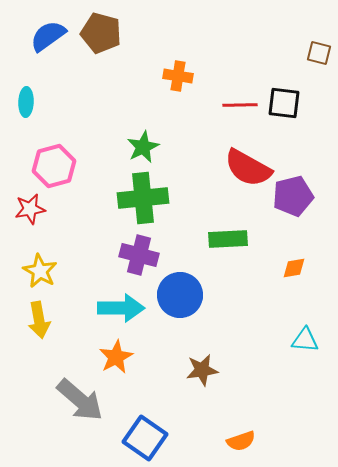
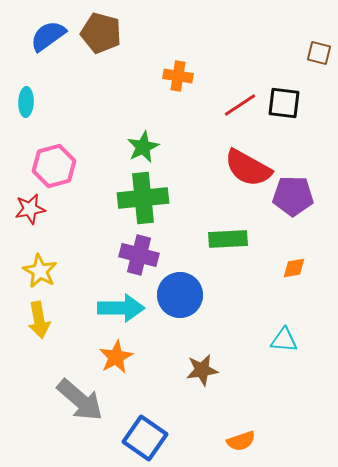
red line: rotated 32 degrees counterclockwise
purple pentagon: rotated 15 degrees clockwise
cyan triangle: moved 21 px left
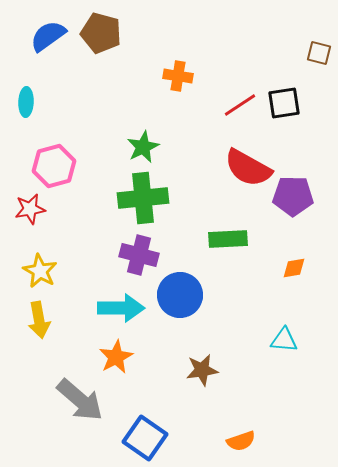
black square: rotated 16 degrees counterclockwise
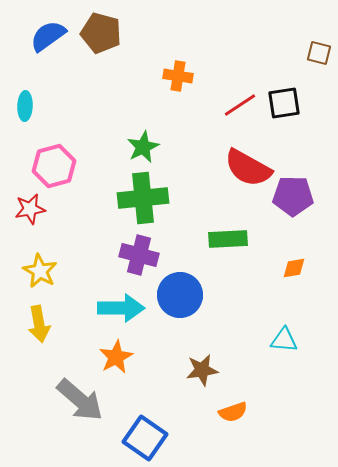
cyan ellipse: moved 1 px left, 4 px down
yellow arrow: moved 4 px down
orange semicircle: moved 8 px left, 29 px up
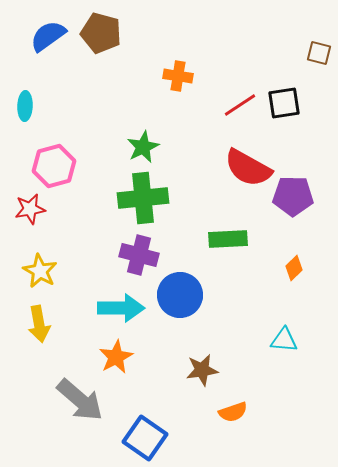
orange diamond: rotated 35 degrees counterclockwise
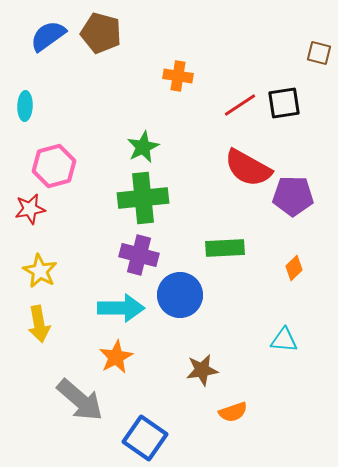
green rectangle: moved 3 px left, 9 px down
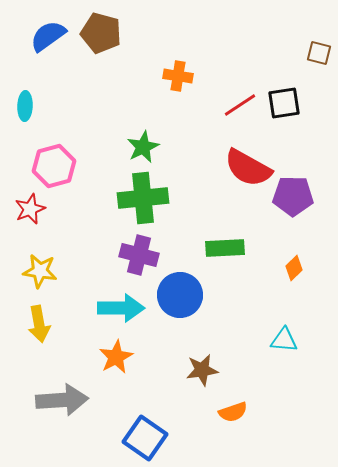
red star: rotated 12 degrees counterclockwise
yellow star: rotated 20 degrees counterclockwise
gray arrow: moved 18 px left; rotated 45 degrees counterclockwise
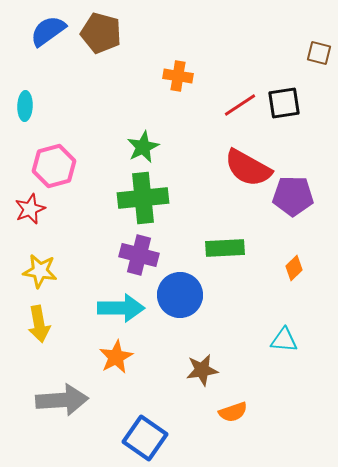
blue semicircle: moved 5 px up
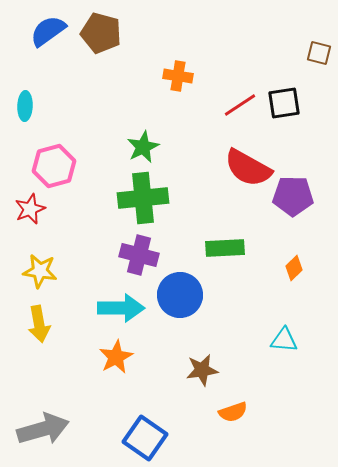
gray arrow: moved 19 px left, 29 px down; rotated 12 degrees counterclockwise
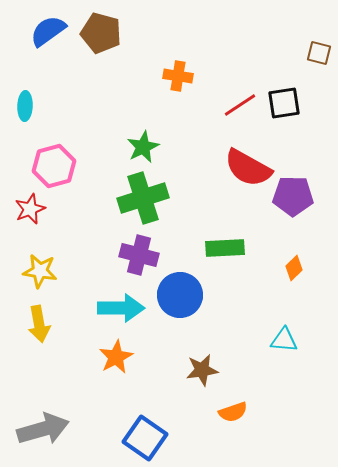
green cross: rotated 12 degrees counterclockwise
